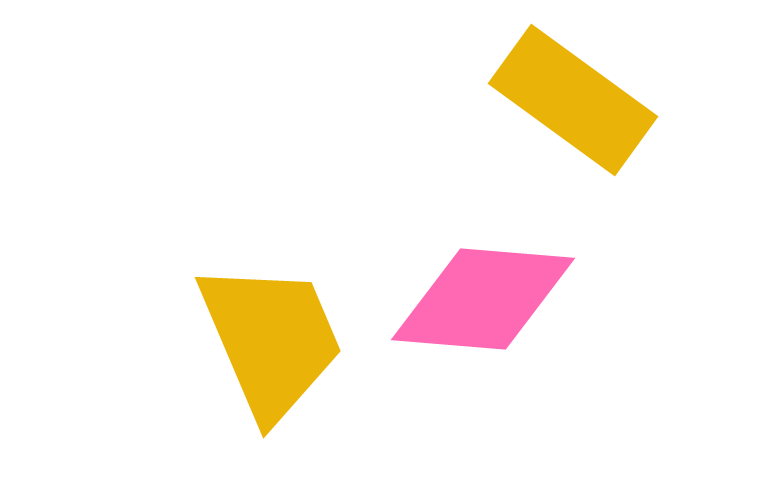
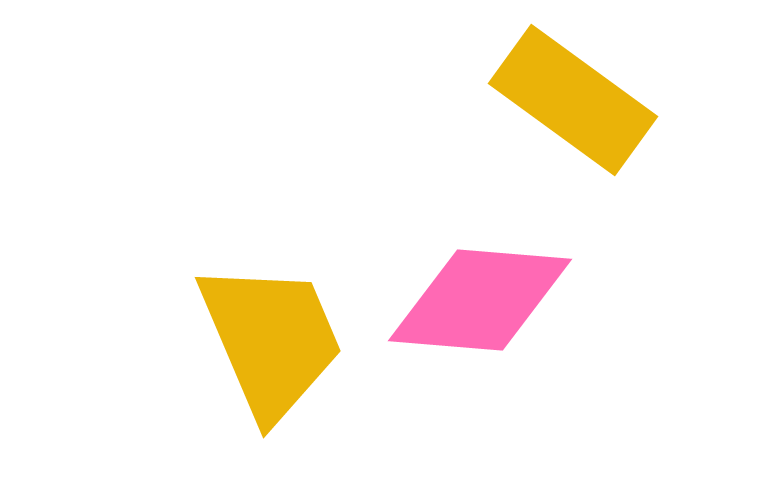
pink diamond: moved 3 px left, 1 px down
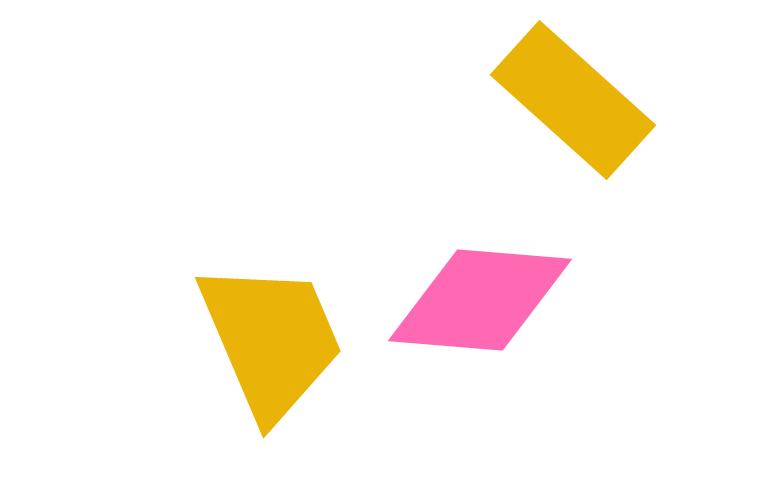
yellow rectangle: rotated 6 degrees clockwise
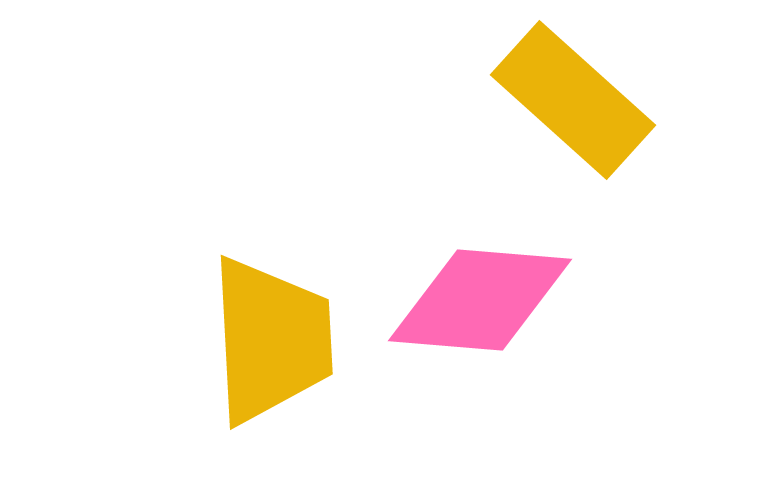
yellow trapezoid: rotated 20 degrees clockwise
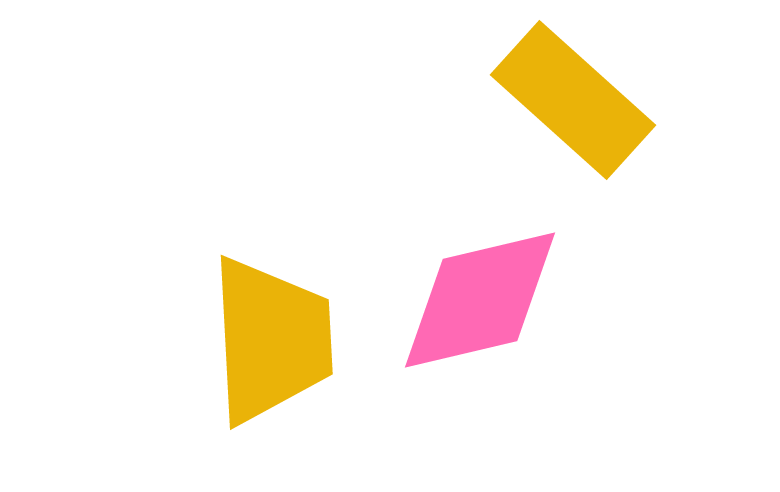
pink diamond: rotated 18 degrees counterclockwise
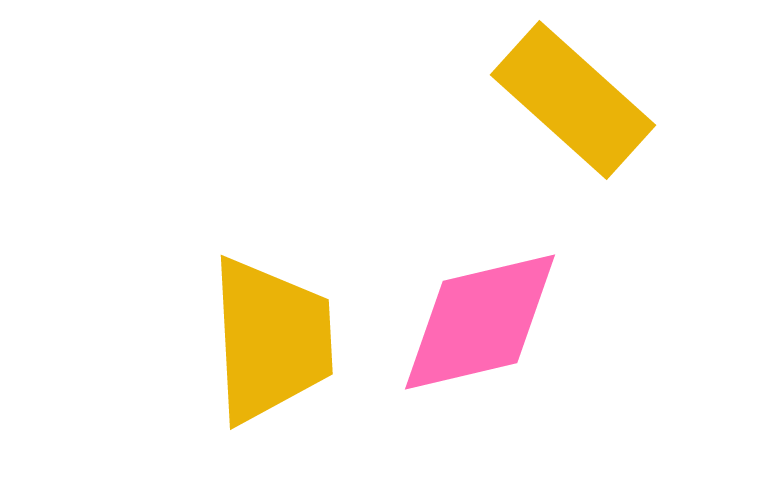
pink diamond: moved 22 px down
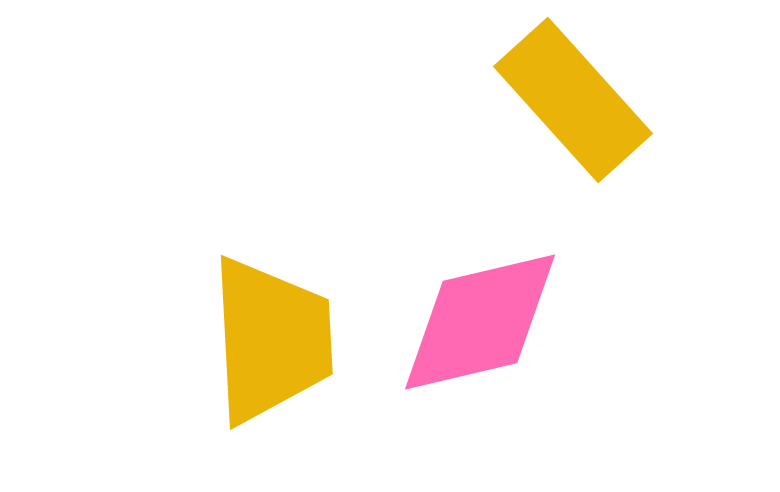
yellow rectangle: rotated 6 degrees clockwise
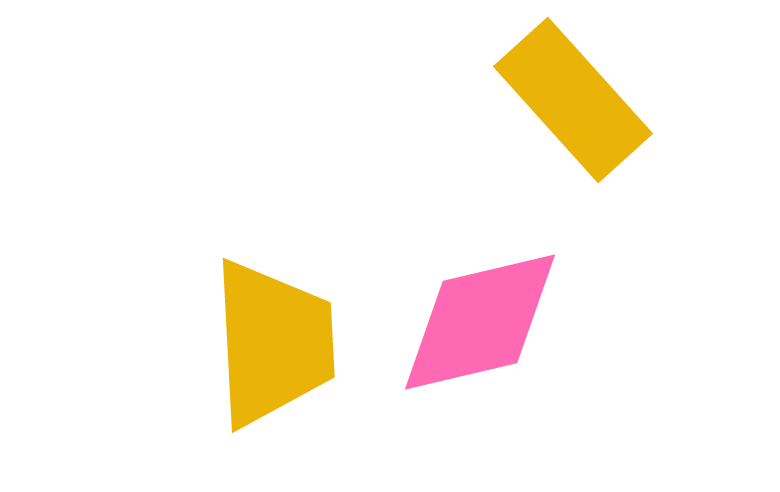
yellow trapezoid: moved 2 px right, 3 px down
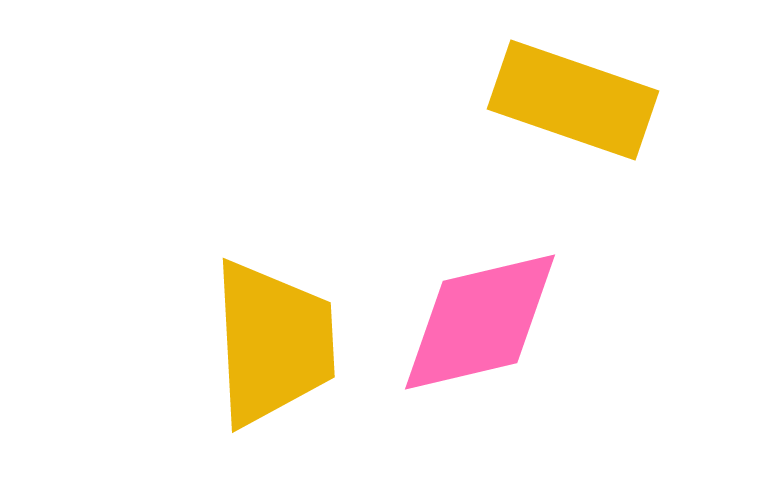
yellow rectangle: rotated 29 degrees counterclockwise
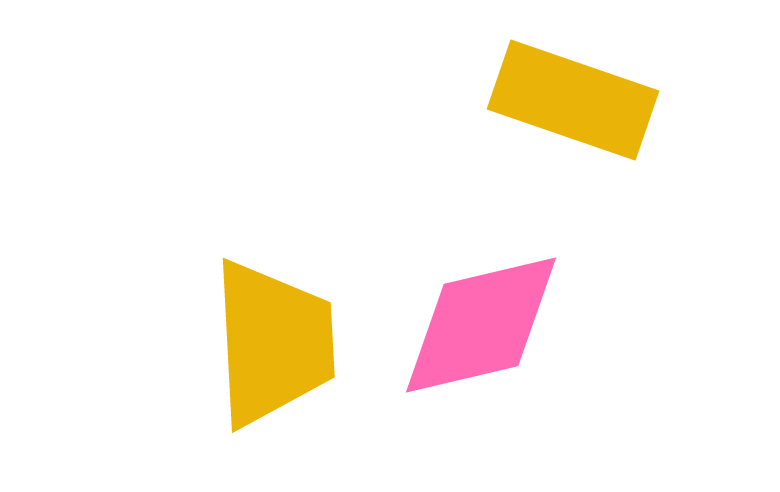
pink diamond: moved 1 px right, 3 px down
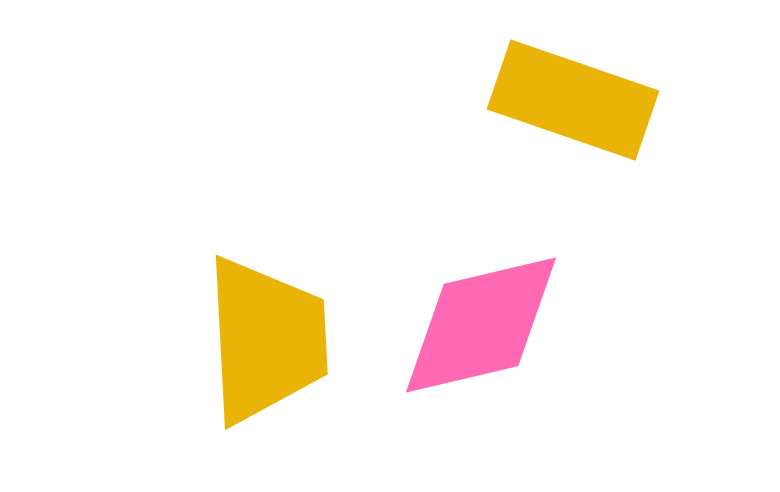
yellow trapezoid: moved 7 px left, 3 px up
